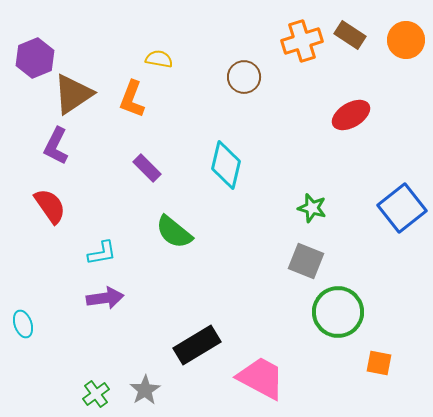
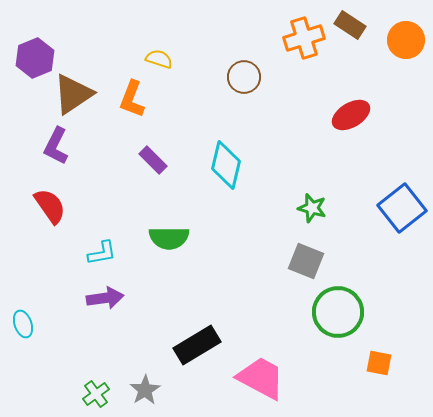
brown rectangle: moved 10 px up
orange cross: moved 2 px right, 3 px up
yellow semicircle: rotated 8 degrees clockwise
purple rectangle: moved 6 px right, 8 px up
green semicircle: moved 5 px left, 6 px down; rotated 39 degrees counterclockwise
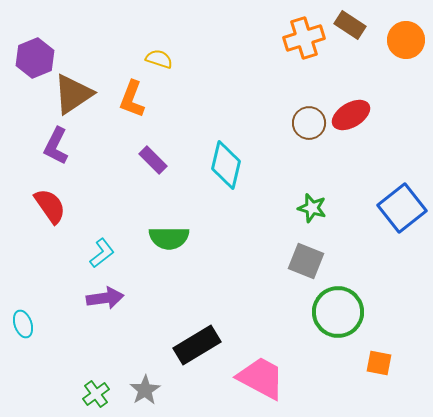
brown circle: moved 65 px right, 46 px down
cyan L-shape: rotated 28 degrees counterclockwise
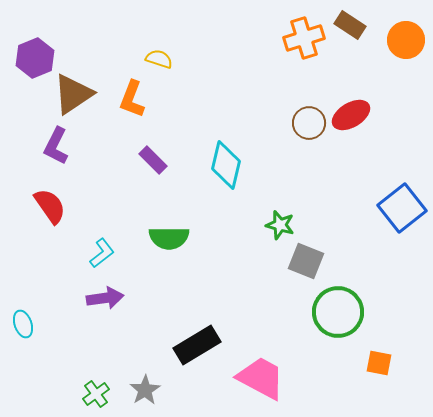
green star: moved 32 px left, 17 px down
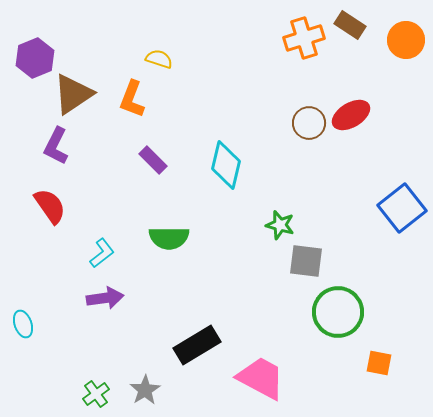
gray square: rotated 15 degrees counterclockwise
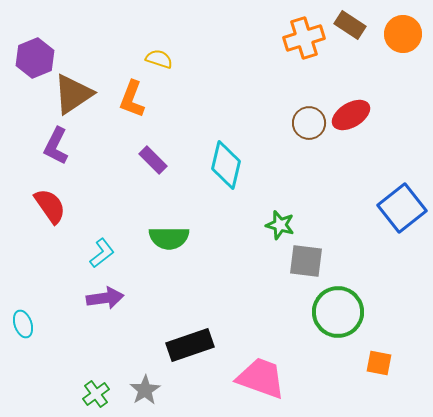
orange circle: moved 3 px left, 6 px up
black rectangle: moved 7 px left; rotated 12 degrees clockwise
pink trapezoid: rotated 8 degrees counterclockwise
